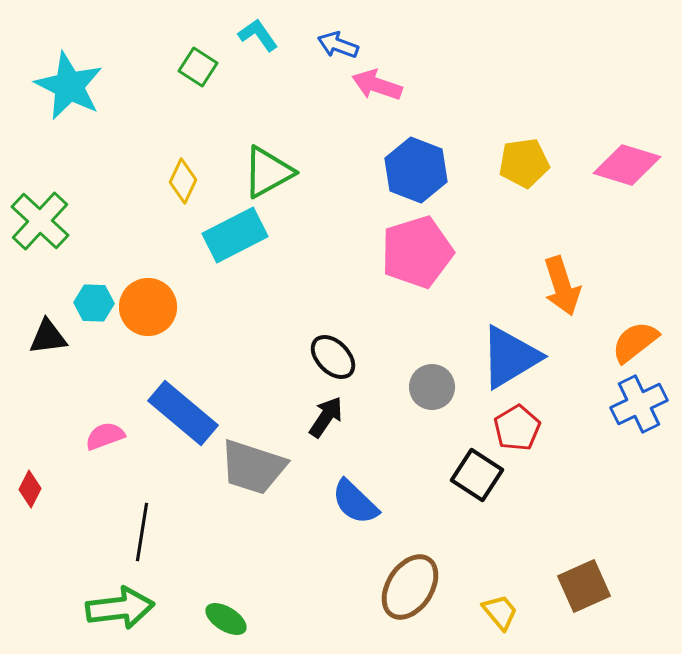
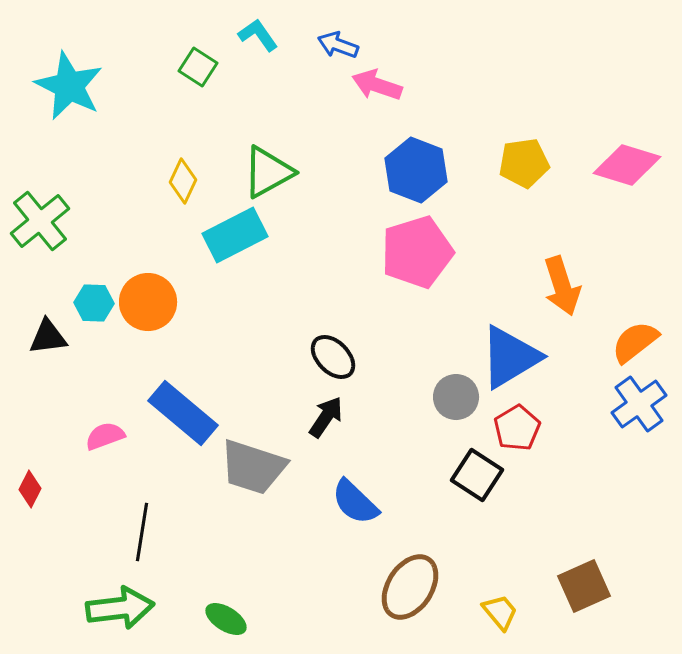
green cross: rotated 8 degrees clockwise
orange circle: moved 5 px up
gray circle: moved 24 px right, 10 px down
blue cross: rotated 10 degrees counterclockwise
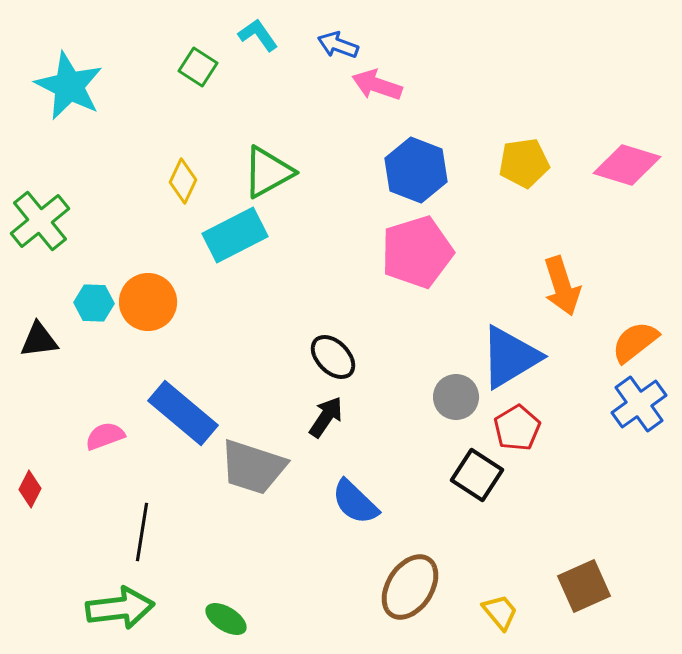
black triangle: moved 9 px left, 3 px down
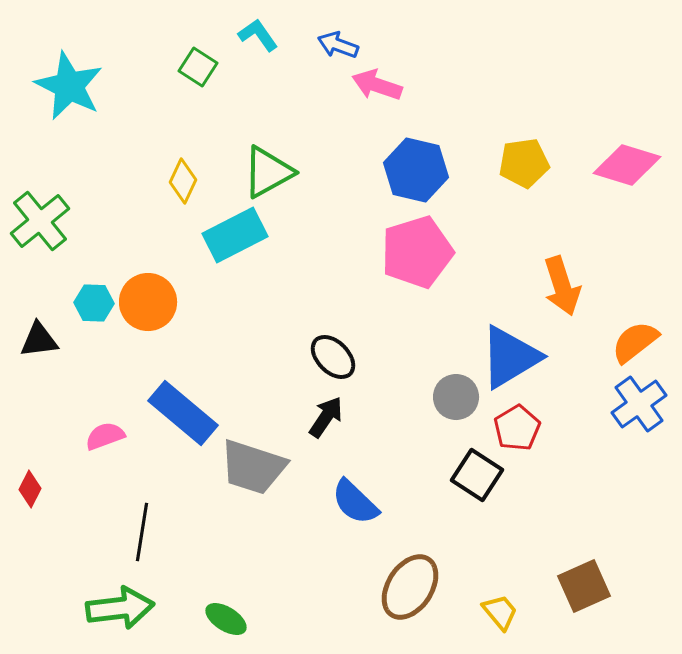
blue hexagon: rotated 8 degrees counterclockwise
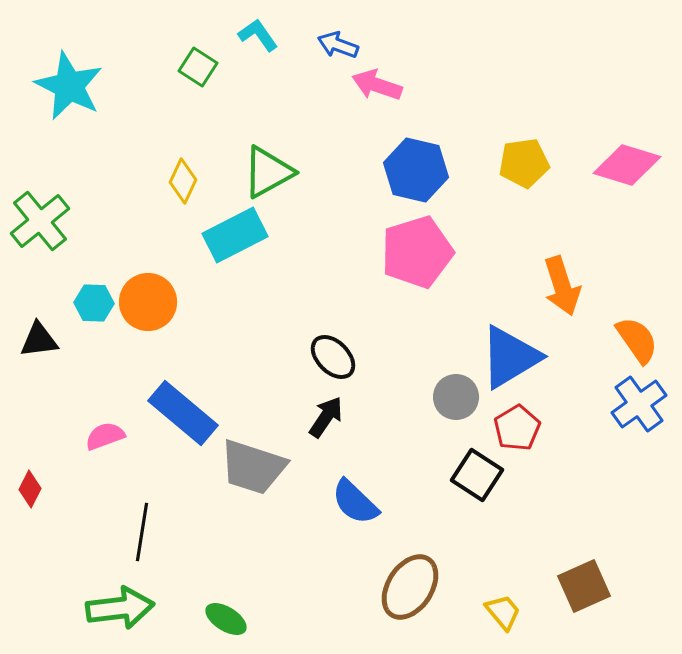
orange semicircle: moved 2 px right, 2 px up; rotated 93 degrees clockwise
yellow trapezoid: moved 3 px right
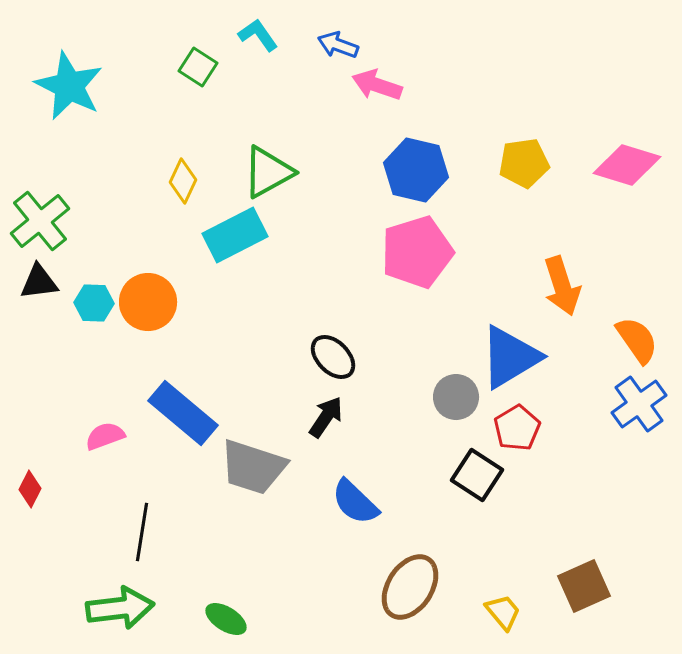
black triangle: moved 58 px up
